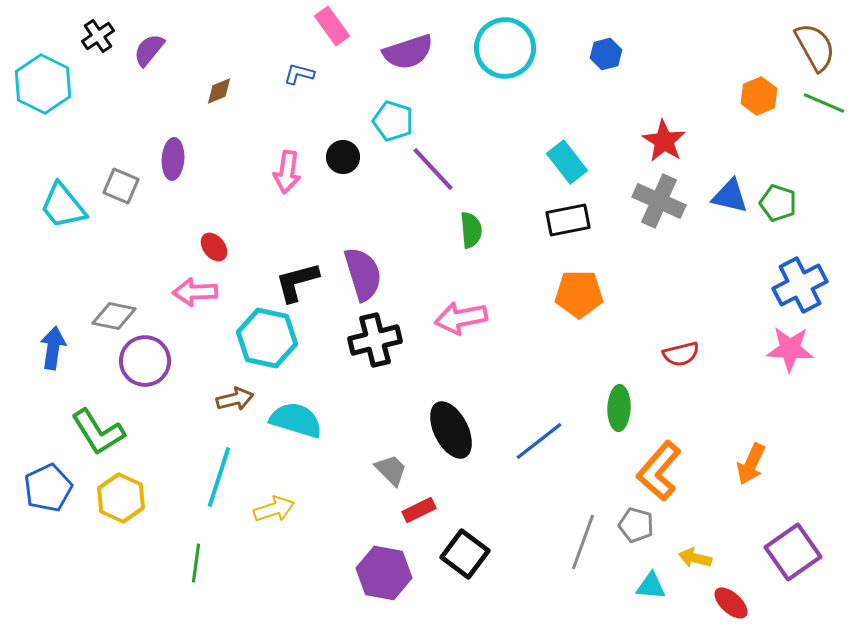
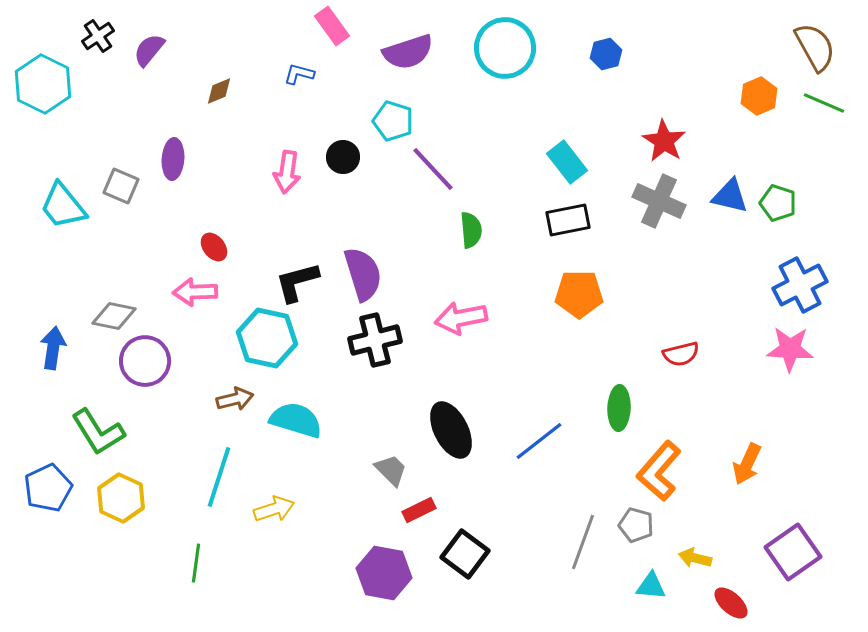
orange arrow at (751, 464): moved 4 px left
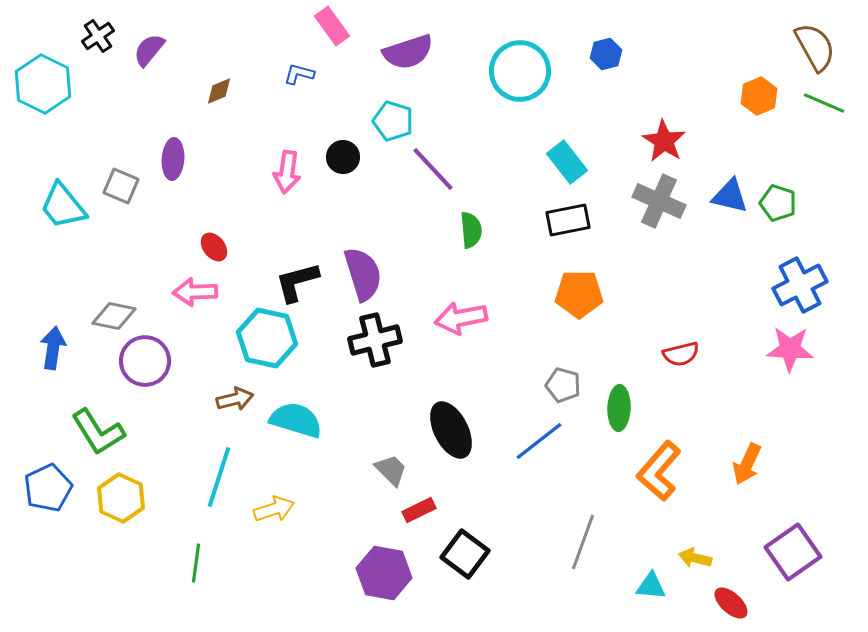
cyan circle at (505, 48): moved 15 px right, 23 px down
gray pentagon at (636, 525): moved 73 px left, 140 px up
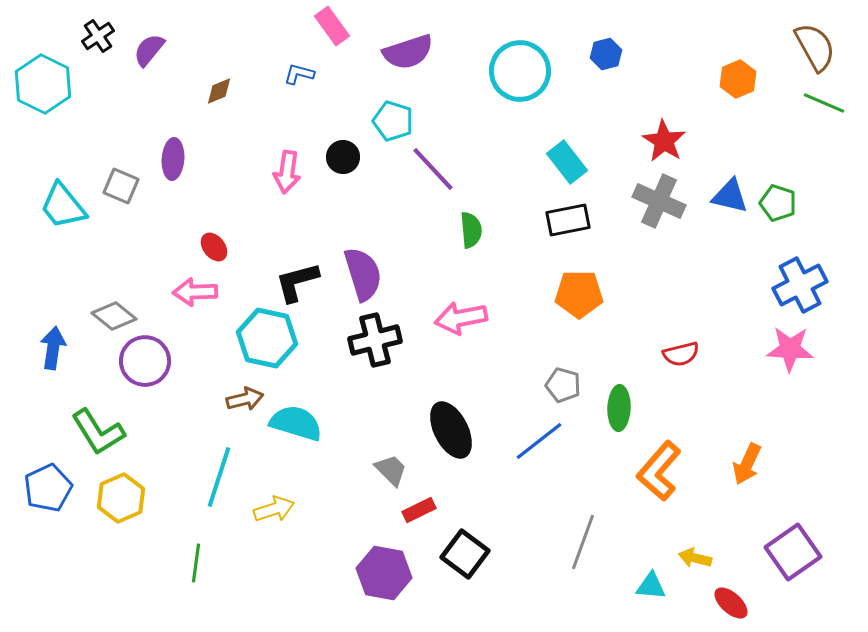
orange hexagon at (759, 96): moved 21 px left, 17 px up
gray diamond at (114, 316): rotated 27 degrees clockwise
brown arrow at (235, 399): moved 10 px right
cyan semicircle at (296, 420): moved 3 px down
yellow hexagon at (121, 498): rotated 12 degrees clockwise
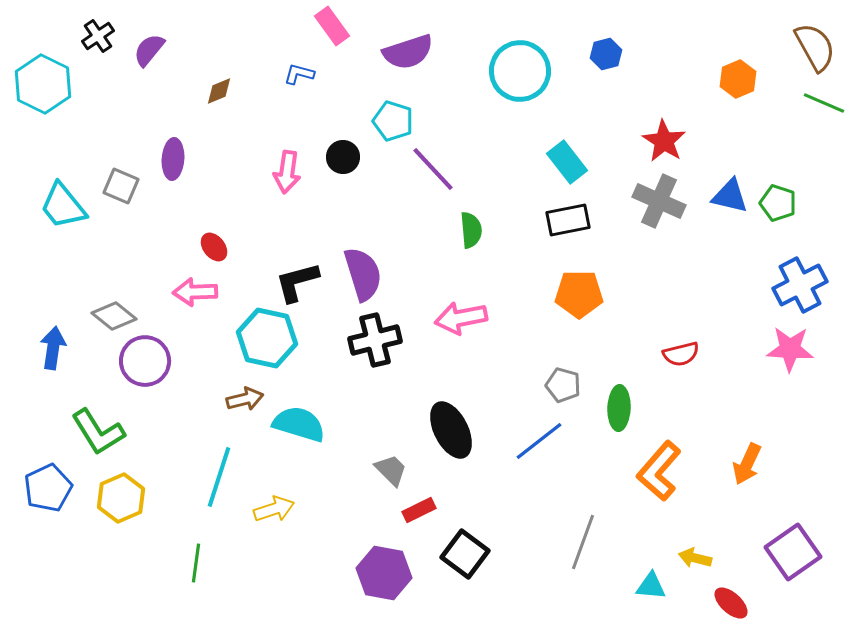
cyan semicircle at (296, 423): moved 3 px right, 1 px down
